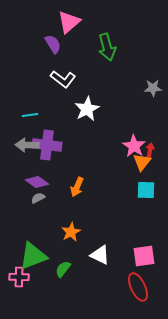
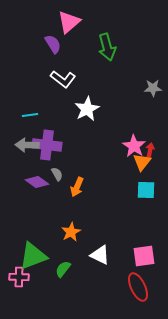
gray semicircle: moved 19 px right, 24 px up; rotated 88 degrees clockwise
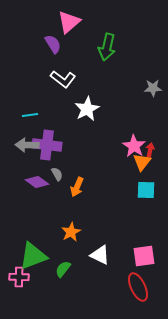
green arrow: rotated 28 degrees clockwise
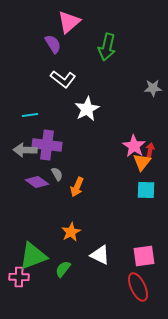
gray arrow: moved 2 px left, 5 px down
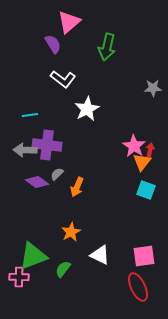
gray semicircle: rotated 104 degrees counterclockwise
cyan square: rotated 18 degrees clockwise
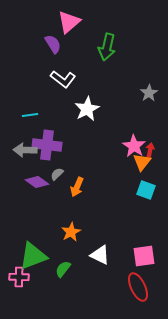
gray star: moved 4 px left, 5 px down; rotated 30 degrees counterclockwise
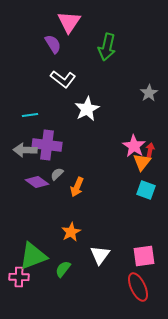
pink triangle: rotated 15 degrees counterclockwise
white triangle: rotated 40 degrees clockwise
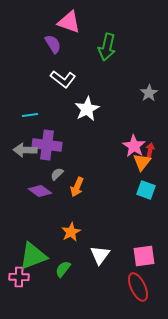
pink triangle: rotated 45 degrees counterclockwise
purple diamond: moved 3 px right, 9 px down
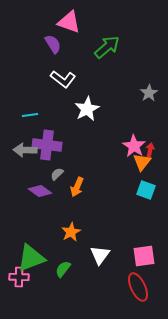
green arrow: rotated 144 degrees counterclockwise
green triangle: moved 2 px left, 2 px down
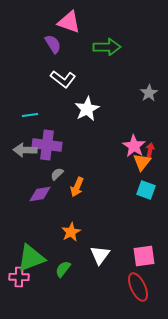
green arrow: rotated 40 degrees clockwise
purple diamond: moved 3 px down; rotated 45 degrees counterclockwise
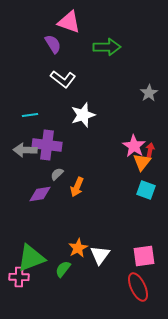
white star: moved 4 px left, 6 px down; rotated 10 degrees clockwise
orange star: moved 7 px right, 16 px down
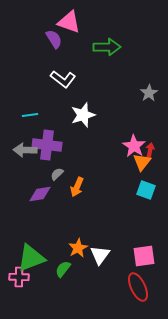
purple semicircle: moved 1 px right, 5 px up
